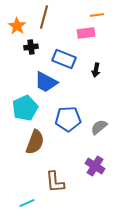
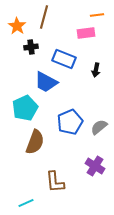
blue pentagon: moved 2 px right, 3 px down; rotated 20 degrees counterclockwise
cyan line: moved 1 px left
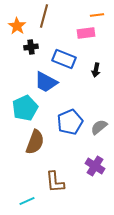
brown line: moved 1 px up
cyan line: moved 1 px right, 2 px up
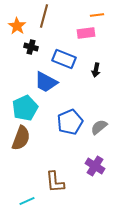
black cross: rotated 24 degrees clockwise
brown semicircle: moved 14 px left, 4 px up
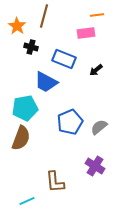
black arrow: rotated 40 degrees clockwise
cyan pentagon: rotated 15 degrees clockwise
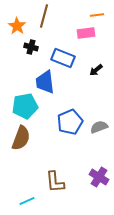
blue rectangle: moved 1 px left, 1 px up
blue trapezoid: moved 1 px left; rotated 55 degrees clockwise
cyan pentagon: moved 2 px up
gray semicircle: rotated 18 degrees clockwise
purple cross: moved 4 px right, 11 px down
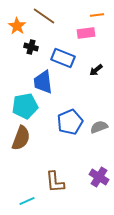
brown line: rotated 70 degrees counterclockwise
blue trapezoid: moved 2 px left
